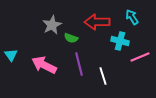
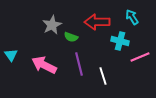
green semicircle: moved 1 px up
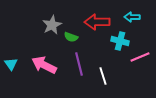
cyan arrow: rotated 56 degrees counterclockwise
cyan triangle: moved 9 px down
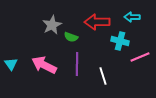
purple line: moved 2 px left; rotated 15 degrees clockwise
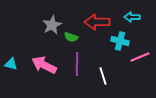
cyan triangle: rotated 40 degrees counterclockwise
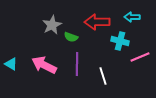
cyan triangle: rotated 16 degrees clockwise
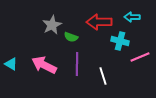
red arrow: moved 2 px right
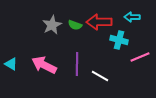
green semicircle: moved 4 px right, 12 px up
cyan cross: moved 1 px left, 1 px up
white line: moved 3 px left; rotated 42 degrees counterclockwise
